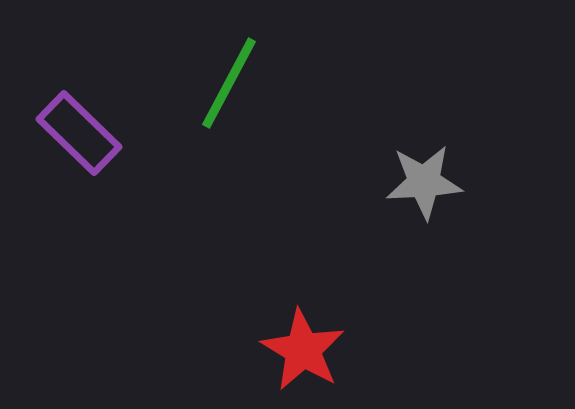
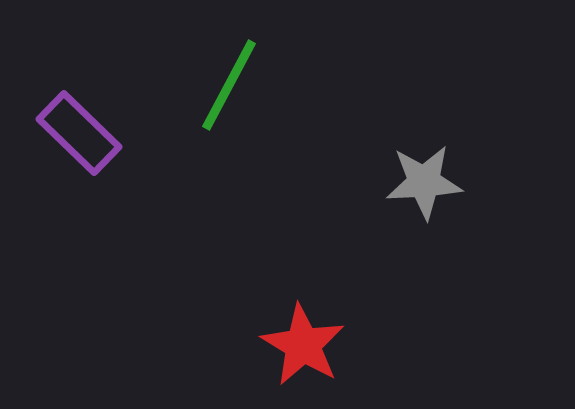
green line: moved 2 px down
red star: moved 5 px up
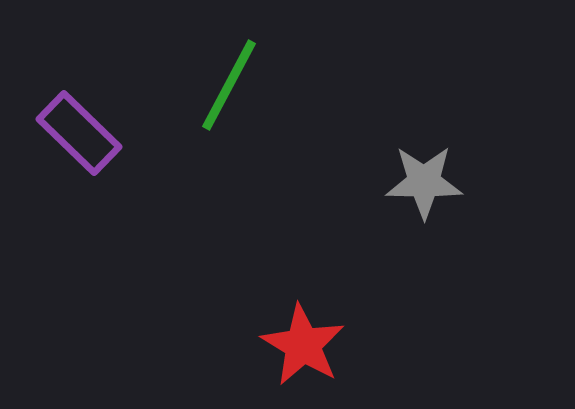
gray star: rotated 4 degrees clockwise
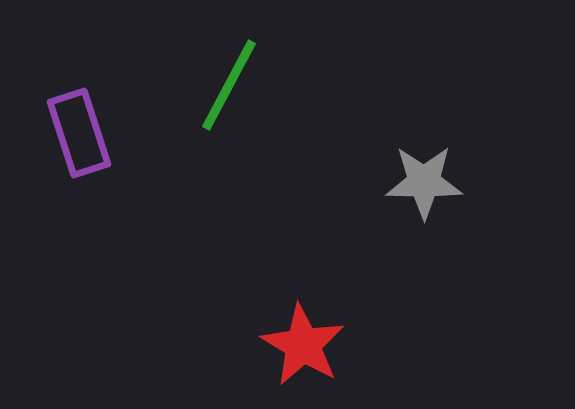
purple rectangle: rotated 28 degrees clockwise
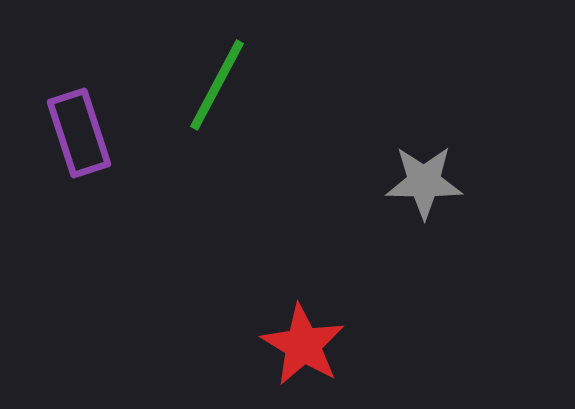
green line: moved 12 px left
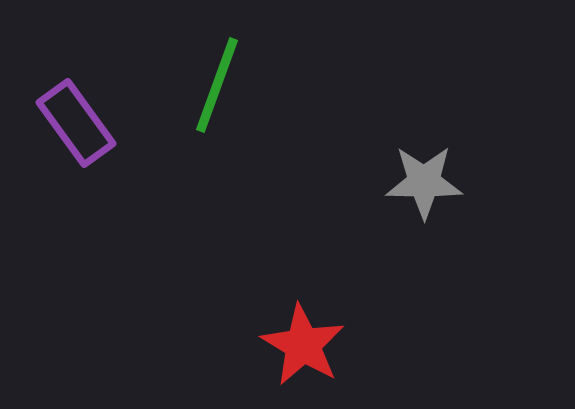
green line: rotated 8 degrees counterclockwise
purple rectangle: moved 3 px left, 10 px up; rotated 18 degrees counterclockwise
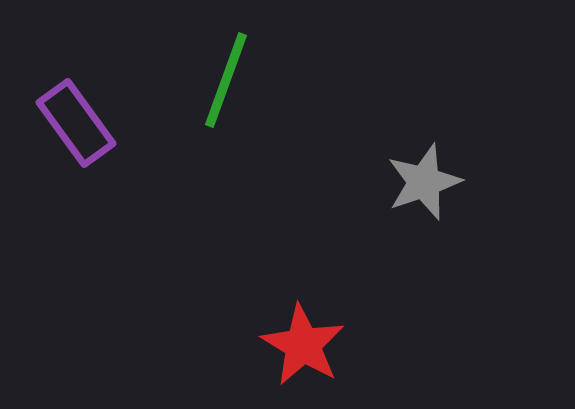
green line: moved 9 px right, 5 px up
gray star: rotated 20 degrees counterclockwise
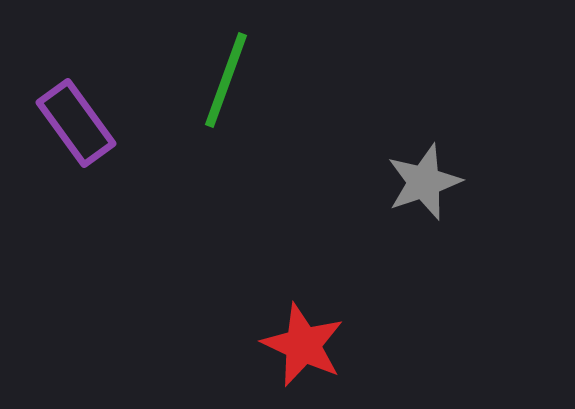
red star: rotated 6 degrees counterclockwise
